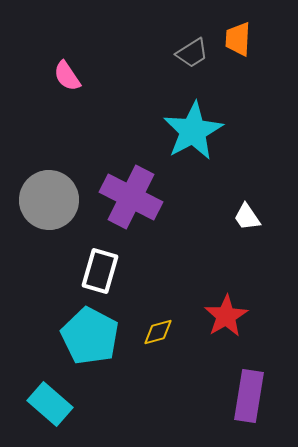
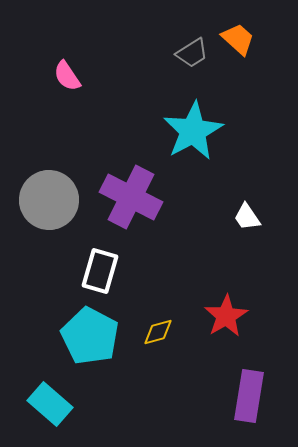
orange trapezoid: rotated 129 degrees clockwise
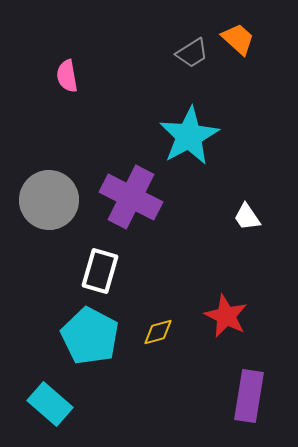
pink semicircle: rotated 24 degrees clockwise
cyan star: moved 4 px left, 5 px down
red star: rotated 15 degrees counterclockwise
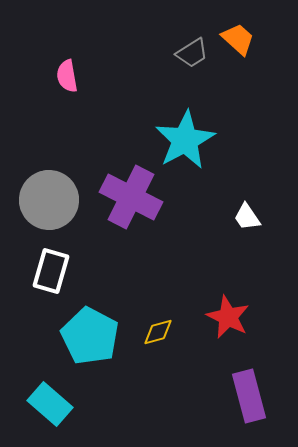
cyan star: moved 4 px left, 4 px down
white rectangle: moved 49 px left
red star: moved 2 px right, 1 px down
purple rectangle: rotated 24 degrees counterclockwise
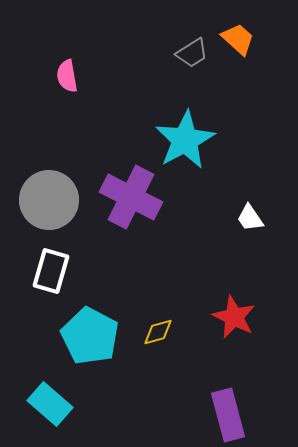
white trapezoid: moved 3 px right, 1 px down
red star: moved 6 px right
purple rectangle: moved 21 px left, 19 px down
